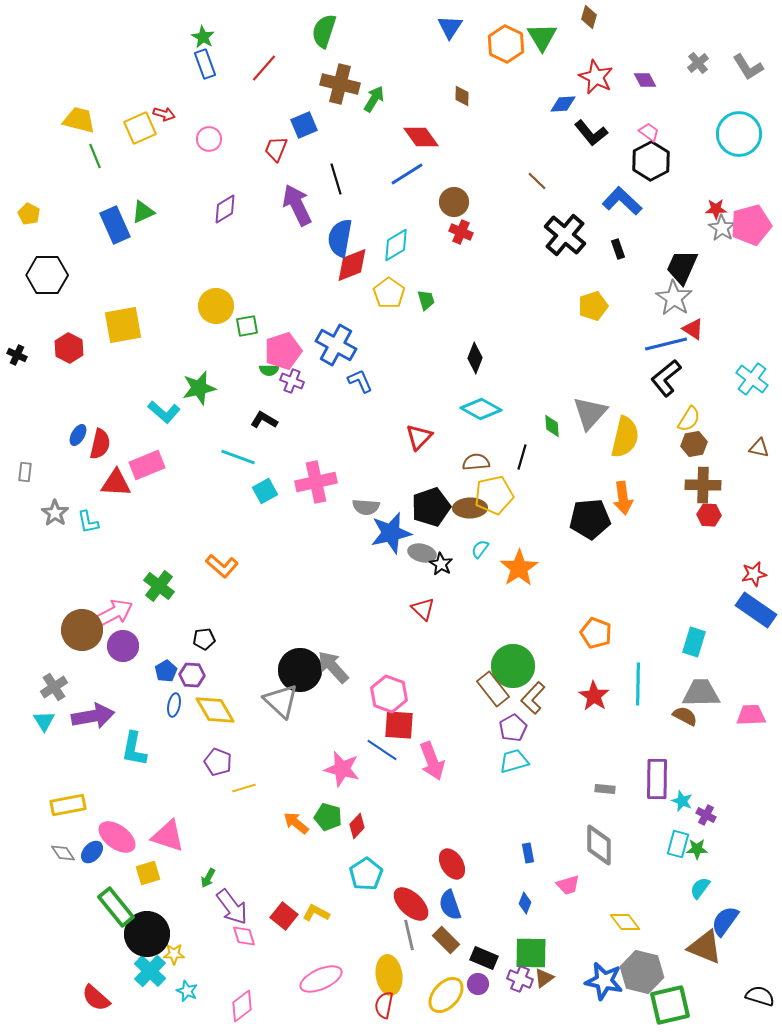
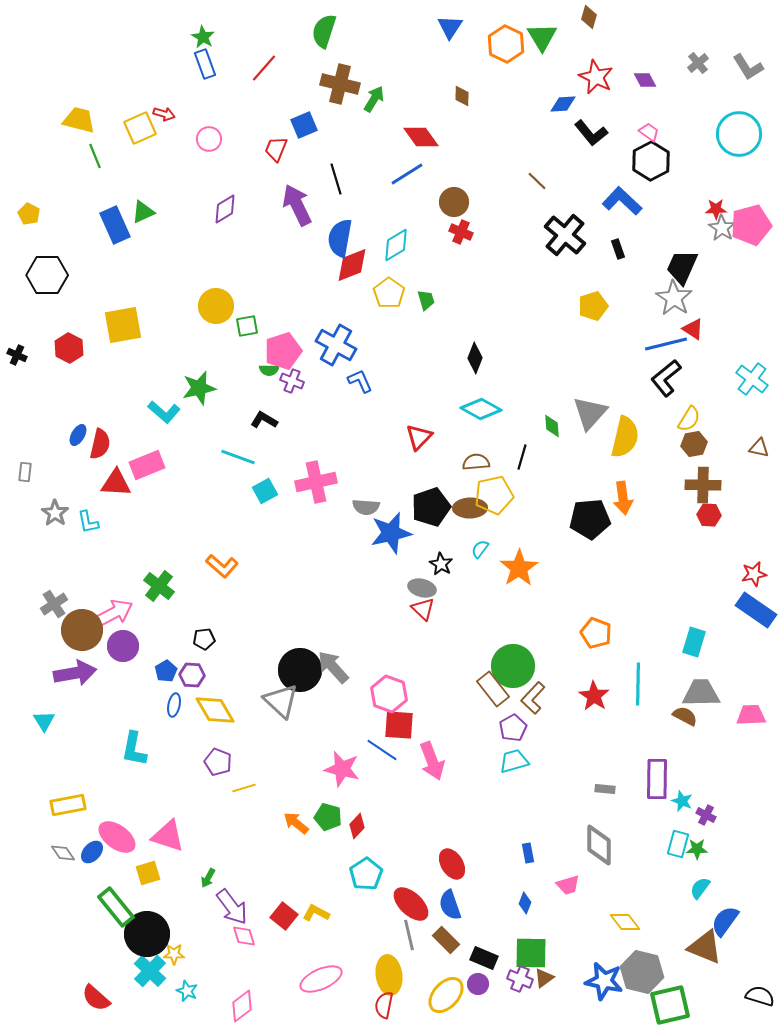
gray ellipse at (422, 553): moved 35 px down
gray cross at (54, 687): moved 83 px up
purple arrow at (93, 716): moved 18 px left, 43 px up
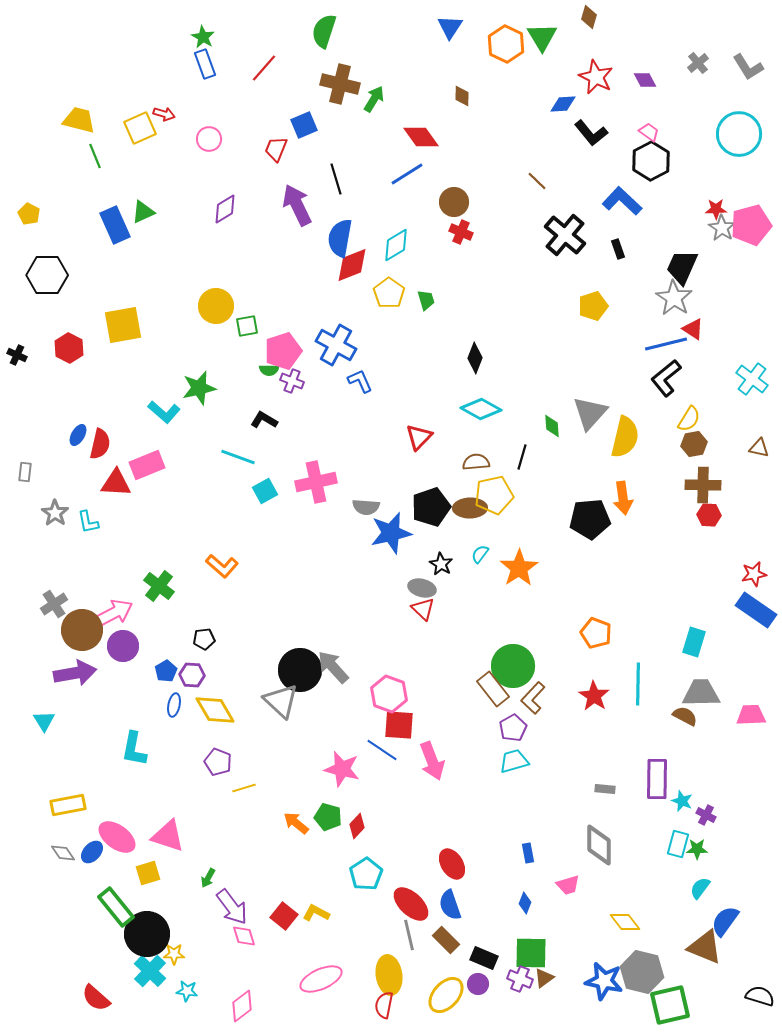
cyan semicircle at (480, 549): moved 5 px down
cyan star at (187, 991): rotated 15 degrees counterclockwise
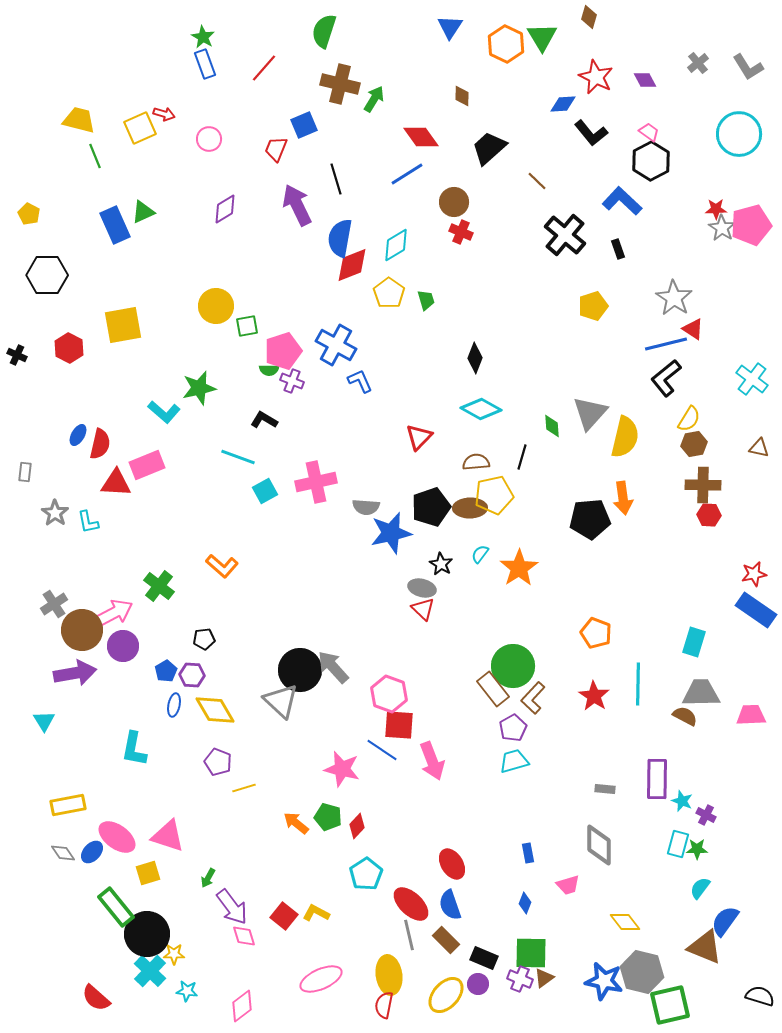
black trapezoid at (682, 267): moved 193 px left, 119 px up; rotated 24 degrees clockwise
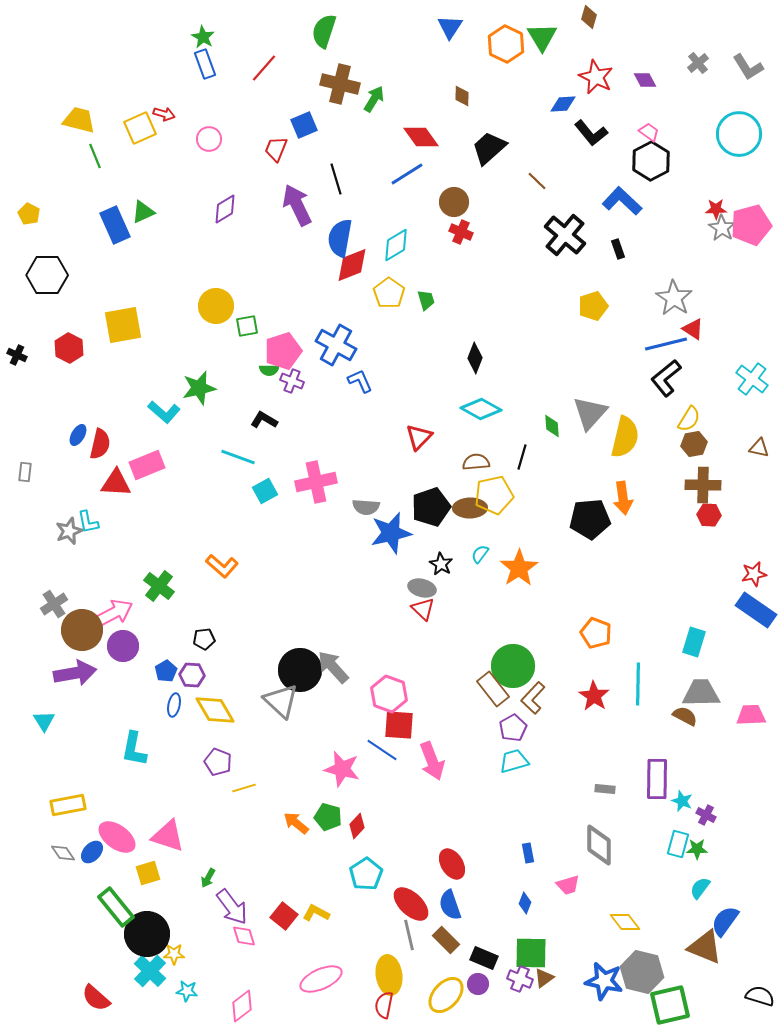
gray star at (55, 513): moved 14 px right, 18 px down; rotated 16 degrees clockwise
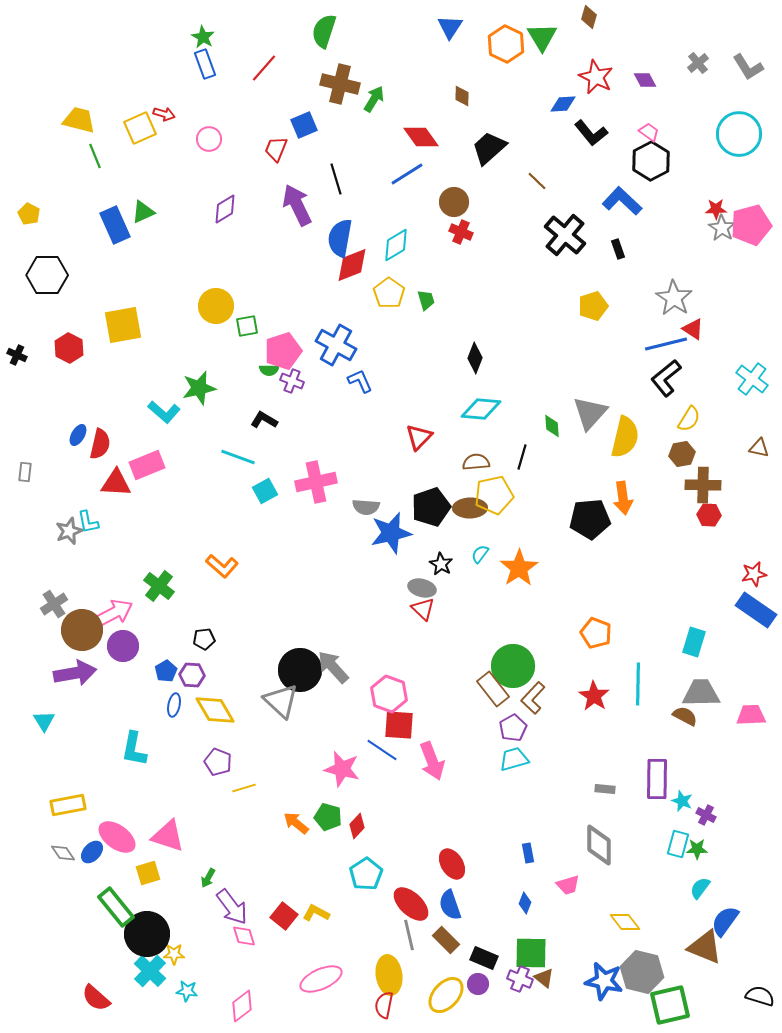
cyan diamond at (481, 409): rotated 24 degrees counterclockwise
brown hexagon at (694, 444): moved 12 px left, 10 px down
cyan trapezoid at (514, 761): moved 2 px up
brown triangle at (544, 978): rotated 45 degrees counterclockwise
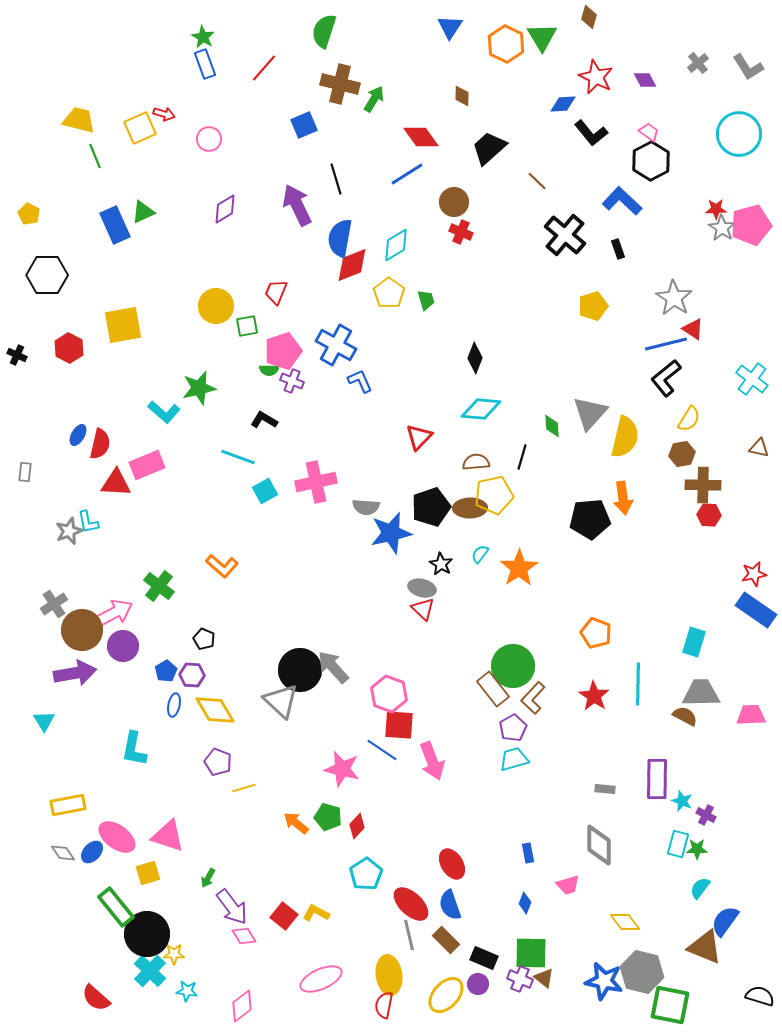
red trapezoid at (276, 149): moved 143 px down
black pentagon at (204, 639): rotated 30 degrees clockwise
pink diamond at (244, 936): rotated 15 degrees counterclockwise
green square at (670, 1005): rotated 24 degrees clockwise
